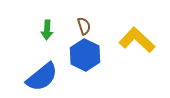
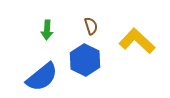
brown semicircle: moved 7 px right
yellow L-shape: moved 1 px down
blue hexagon: moved 5 px down
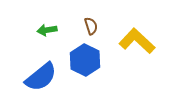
green arrow: rotated 78 degrees clockwise
blue semicircle: moved 1 px left
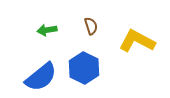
yellow L-shape: rotated 15 degrees counterclockwise
blue hexagon: moved 1 px left, 8 px down
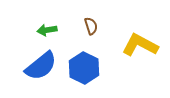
yellow L-shape: moved 3 px right, 4 px down
blue semicircle: moved 11 px up
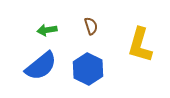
yellow L-shape: rotated 102 degrees counterclockwise
blue hexagon: moved 4 px right, 1 px down
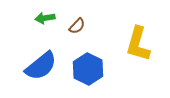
brown semicircle: moved 14 px left; rotated 60 degrees clockwise
green arrow: moved 2 px left, 12 px up
yellow L-shape: moved 2 px left, 1 px up
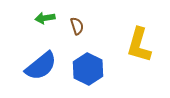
brown semicircle: rotated 60 degrees counterclockwise
yellow L-shape: moved 1 px right, 1 px down
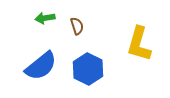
yellow L-shape: moved 1 px up
